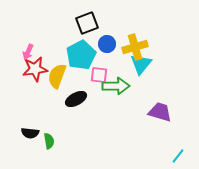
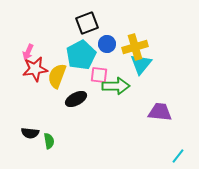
purple trapezoid: rotated 10 degrees counterclockwise
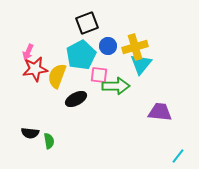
blue circle: moved 1 px right, 2 px down
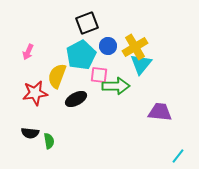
yellow cross: rotated 15 degrees counterclockwise
red star: moved 24 px down
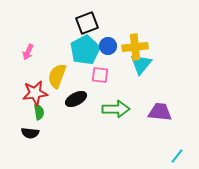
yellow cross: rotated 25 degrees clockwise
cyan pentagon: moved 4 px right, 5 px up
pink square: moved 1 px right
green arrow: moved 23 px down
green semicircle: moved 10 px left, 29 px up
cyan line: moved 1 px left
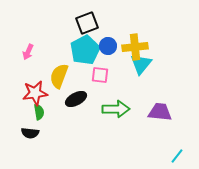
yellow semicircle: moved 2 px right
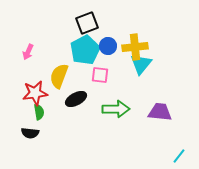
cyan line: moved 2 px right
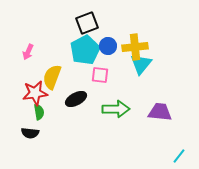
yellow semicircle: moved 7 px left, 1 px down
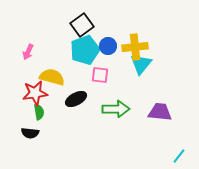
black square: moved 5 px left, 2 px down; rotated 15 degrees counterclockwise
cyan pentagon: rotated 8 degrees clockwise
yellow semicircle: rotated 85 degrees clockwise
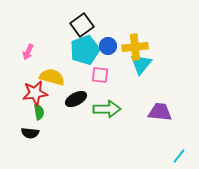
green arrow: moved 9 px left
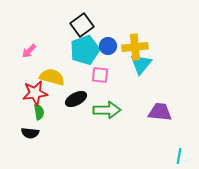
pink arrow: moved 1 px right, 1 px up; rotated 21 degrees clockwise
green arrow: moved 1 px down
cyan line: rotated 28 degrees counterclockwise
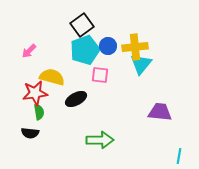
green arrow: moved 7 px left, 30 px down
